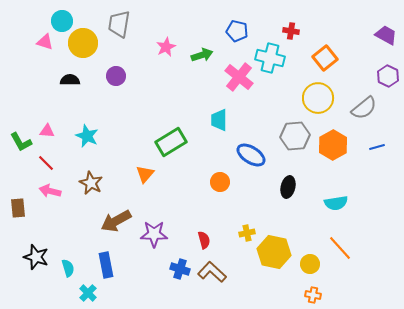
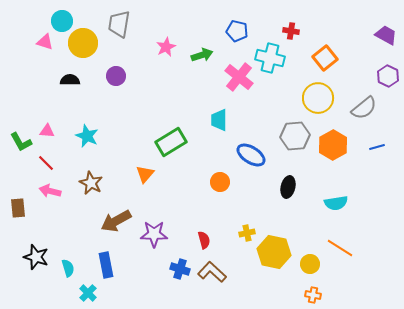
orange line at (340, 248): rotated 16 degrees counterclockwise
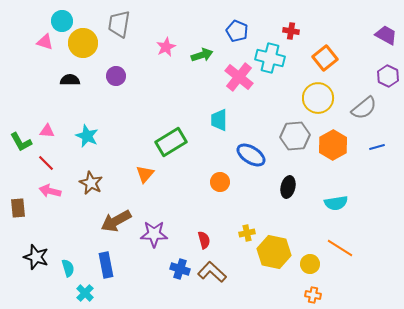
blue pentagon at (237, 31): rotated 10 degrees clockwise
cyan cross at (88, 293): moved 3 px left
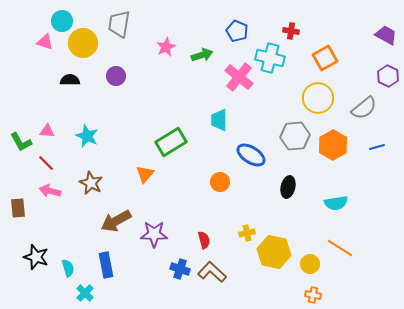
orange square at (325, 58): rotated 10 degrees clockwise
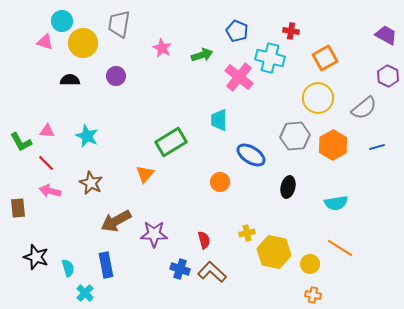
pink star at (166, 47): moved 4 px left, 1 px down; rotated 18 degrees counterclockwise
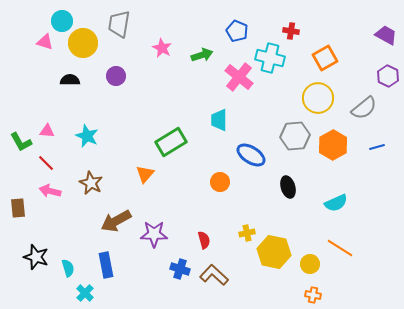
black ellipse at (288, 187): rotated 30 degrees counterclockwise
cyan semicircle at (336, 203): rotated 15 degrees counterclockwise
brown L-shape at (212, 272): moved 2 px right, 3 px down
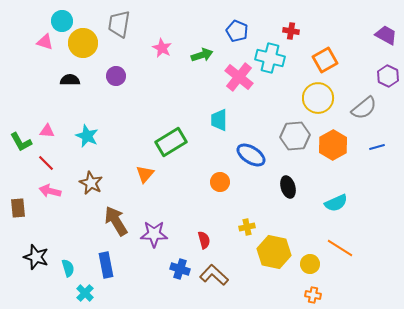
orange square at (325, 58): moved 2 px down
brown arrow at (116, 221): rotated 88 degrees clockwise
yellow cross at (247, 233): moved 6 px up
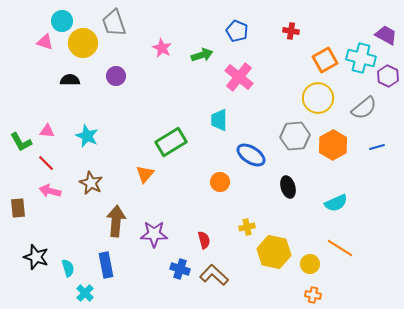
gray trapezoid at (119, 24): moved 5 px left, 1 px up; rotated 28 degrees counterclockwise
cyan cross at (270, 58): moved 91 px right
brown arrow at (116, 221): rotated 36 degrees clockwise
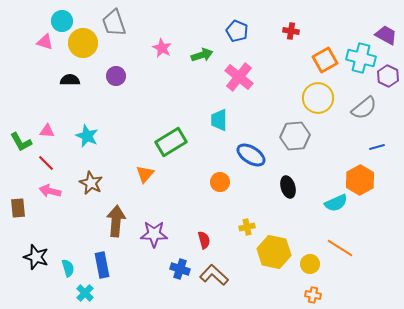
orange hexagon at (333, 145): moved 27 px right, 35 px down
blue rectangle at (106, 265): moved 4 px left
